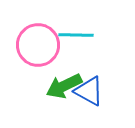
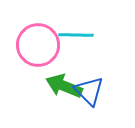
green arrow: rotated 48 degrees clockwise
blue triangle: rotated 16 degrees clockwise
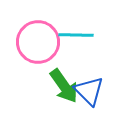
pink circle: moved 3 px up
green arrow: rotated 147 degrees counterclockwise
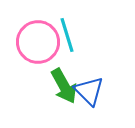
cyan line: moved 9 px left; rotated 72 degrees clockwise
green arrow: rotated 6 degrees clockwise
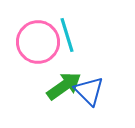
green arrow: rotated 96 degrees counterclockwise
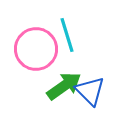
pink circle: moved 2 px left, 7 px down
blue triangle: moved 1 px right
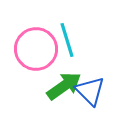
cyan line: moved 5 px down
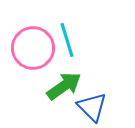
pink circle: moved 3 px left, 1 px up
blue triangle: moved 2 px right, 16 px down
